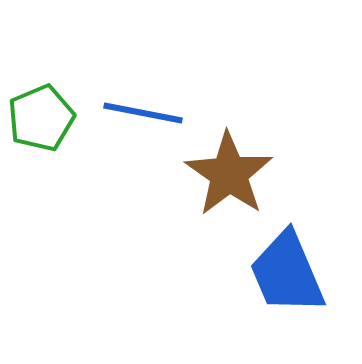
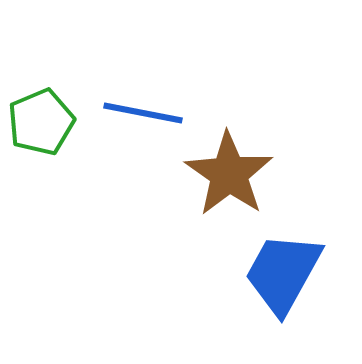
green pentagon: moved 4 px down
blue trapezoid: moved 4 px left; rotated 52 degrees clockwise
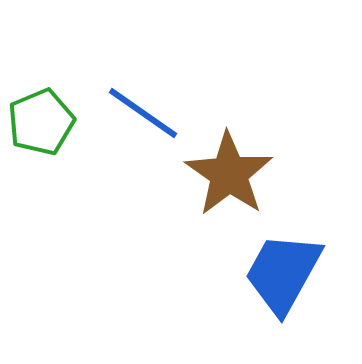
blue line: rotated 24 degrees clockwise
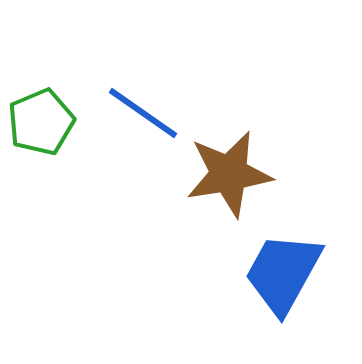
brown star: rotated 28 degrees clockwise
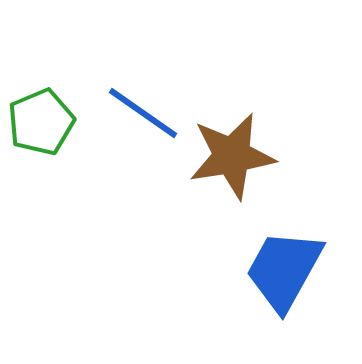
brown star: moved 3 px right, 18 px up
blue trapezoid: moved 1 px right, 3 px up
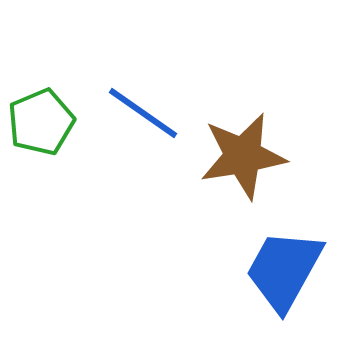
brown star: moved 11 px right
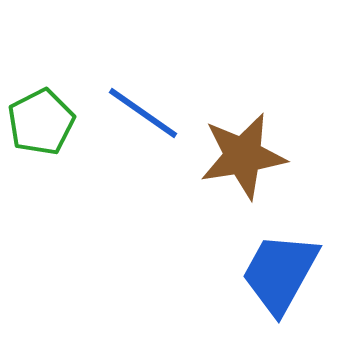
green pentagon: rotated 4 degrees counterclockwise
blue trapezoid: moved 4 px left, 3 px down
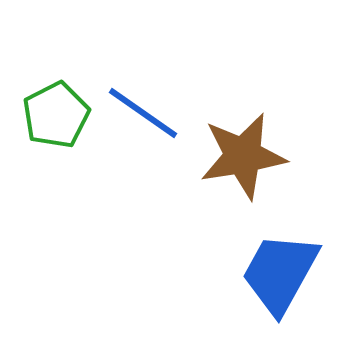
green pentagon: moved 15 px right, 7 px up
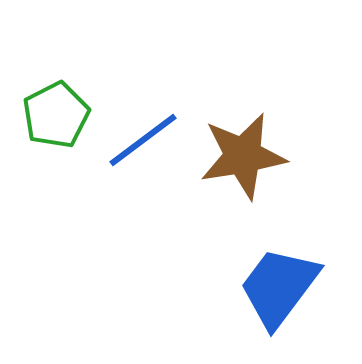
blue line: moved 27 px down; rotated 72 degrees counterclockwise
blue trapezoid: moved 1 px left, 14 px down; rotated 8 degrees clockwise
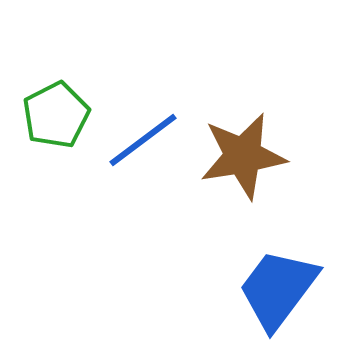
blue trapezoid: moved 1 px left, 2 px down
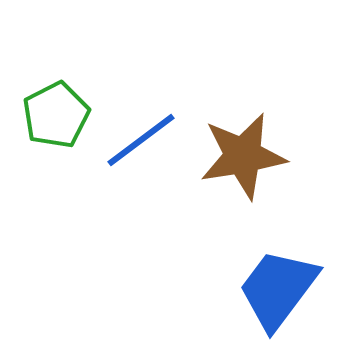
blue line: moved 2 px left
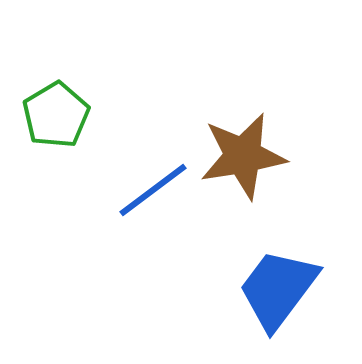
green pentagon: rotated 4 degrees counterclockwise
blue line: moved 12 px right, 50 px down
